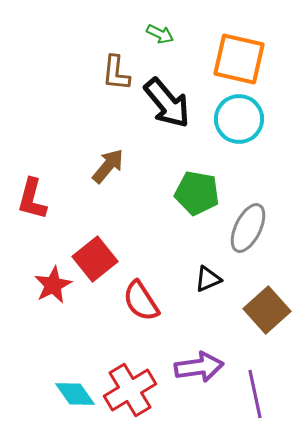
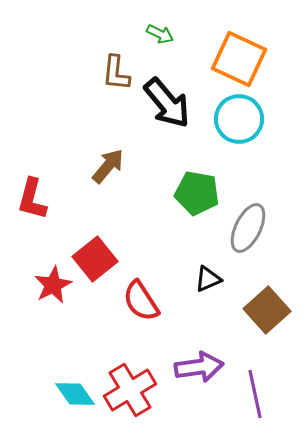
orange square: rotated 12 degrees clockwise
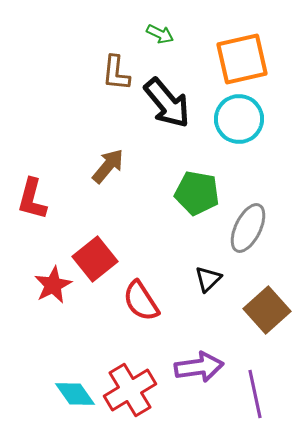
orange square: moved 3 px right; rotated 38 degrees counterclockwise
black triangle: rotated 20 degrees counterclockwise
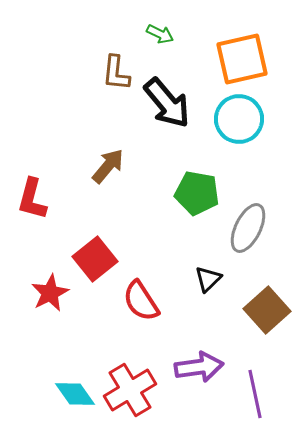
red star: moved 3 px left, 8 px down
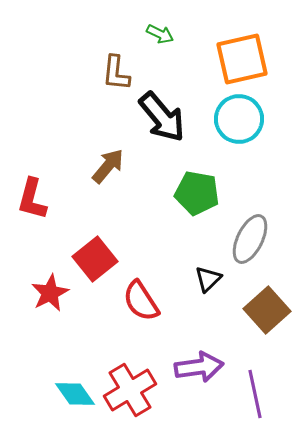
black arrow: moved 5 px left, 14 px down
gray ellipse: moved 2 px right, 11 px down
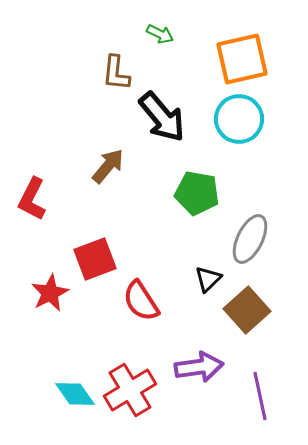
red L-shape: rotated 12 degrees clockwise
red square: rotated 18 degrees clockwise
brown square: moved 20 px left
purple line: moved 5 px right, 2 px down
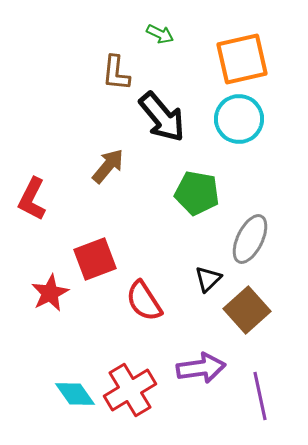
red semicircle: moved 3 px right
purple arrow: moved 2 px right, 1 px down
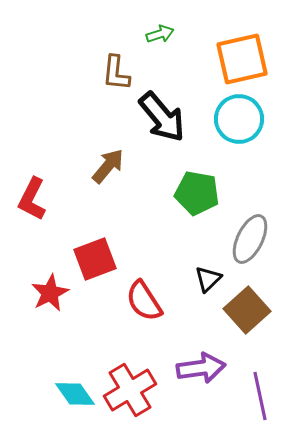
green arrow: rotated 44 degrees counterclockwise
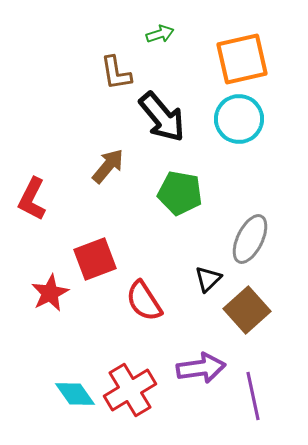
brown L-shape: rotated 15 degrees counterclockwise
green pentagon: moved 17 px left
purple line: moved 7 px left
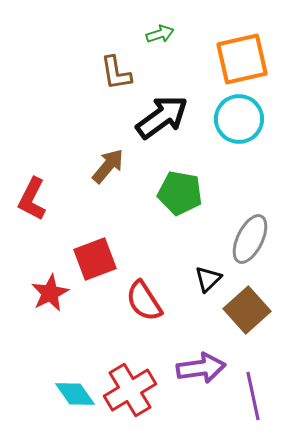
black arrow: rotated 86 degrees counterclockwise
